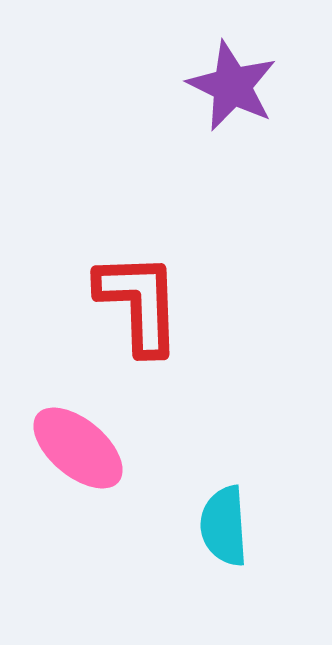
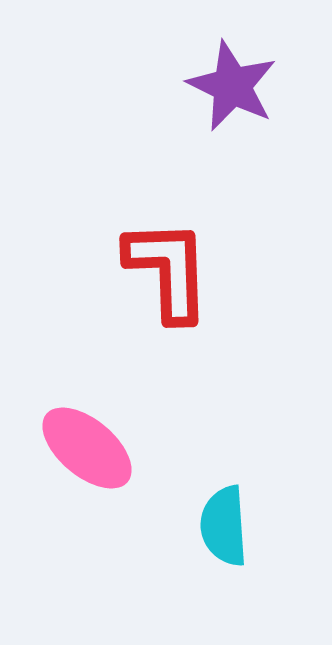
red L-shape: moved 29 px right, 33 px up
pink ellipse: moved 9 px right
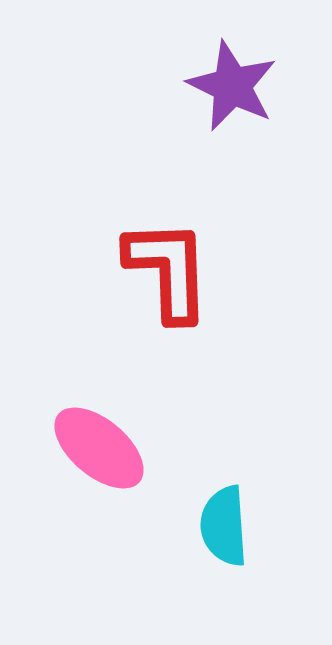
pink ellipse: moved 12 px right
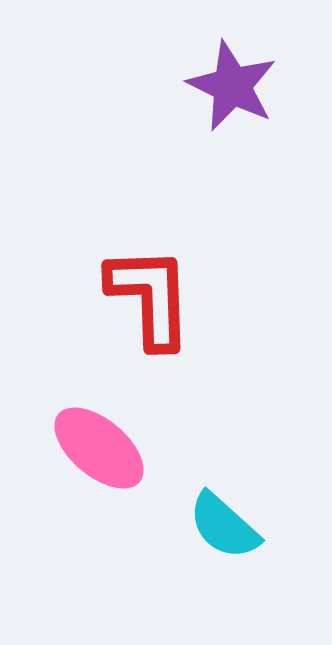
red L-shape: moved 18 px left, 27 px down
cyan semicircle: rotated 44 degrees counterclockwise
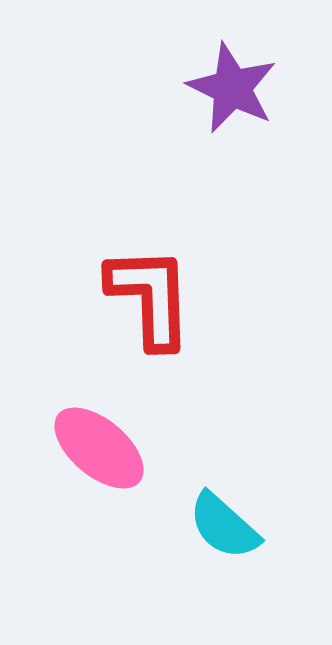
purple star: moved 2 px down
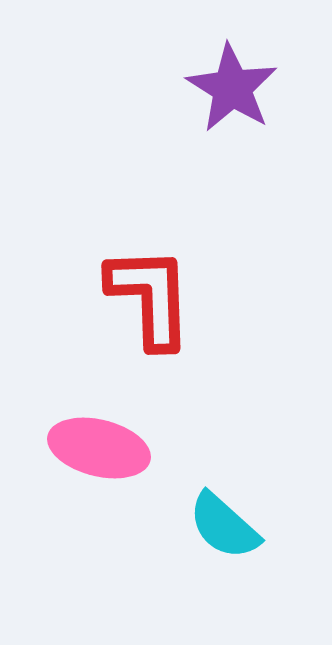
purple star: rotated 6 degrees clockwise
pink ellipse: rotated 26 degrees counterclockwise
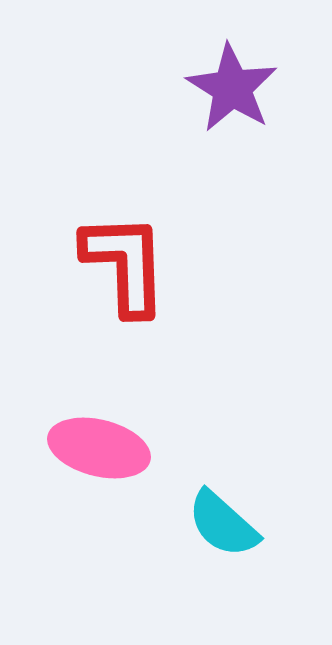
red L-shape: moved 25 px left, 33 px up
cyan semicircle: moved 1 px left, 2 px up
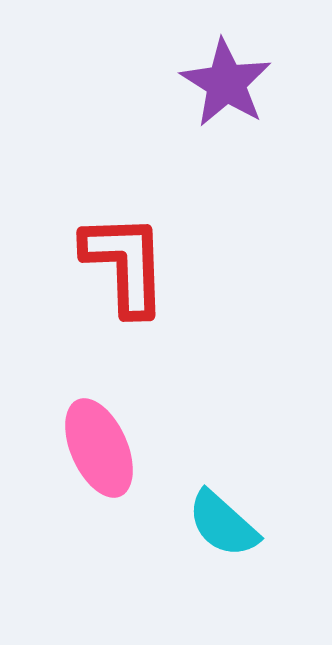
purple star: moved 6 px left, 5 px up
pink ellipse: rotated 52 degrees clockwise
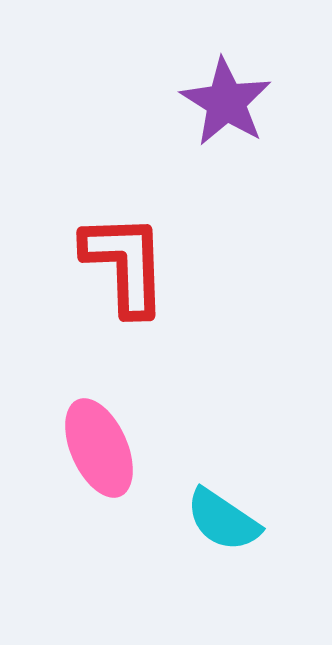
purple star: moved 19 px down
cyan semicircle: moved 4 px up; rotated 8 degrees counterclockwise
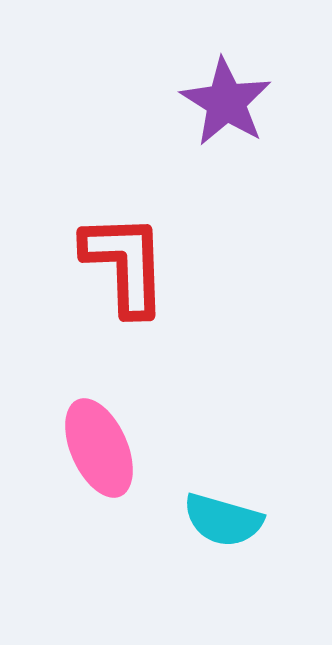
cyan semicircle: rotated 18 degrees counterclockwise
